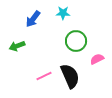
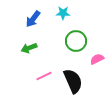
green arrow: moved 12 px right, 2 px down
black semicircle: moved 3 px right, 5 px down
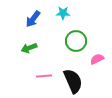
pink line: rotated 21 degrees clockwise
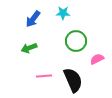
black semicircle: moved 1 px up
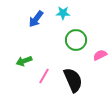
blue arrow: moved 3 px right
green circle: moved 1 px up
green arrow: moved 5 px left, 13 px down
pink semicircle: moved 3 px right, 4 px up
pink line: rotated 56 degrees counterclockwise
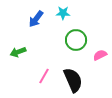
green arrow: moved 6 px left, 9 px up
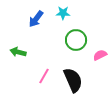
green arrow: rotated 35 degrees clockwise
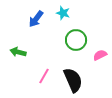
cyan star: rotated 16 degrees clockwise
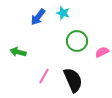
blue arrow: moved 2 px right, 2 px up
green circle: moved 1 px right, 1 px down
pink semicircle: moved 2 px right, 3 px up
